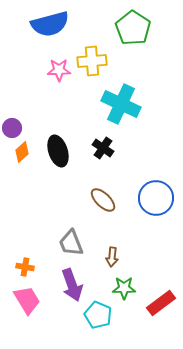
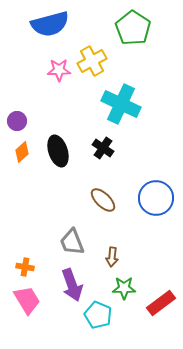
yellow cross: rotated 24 degrees counterclockwise
purple circle: moved 5 px right, 7 px up
gray trapezoid: moved 1 px right, 1 px up
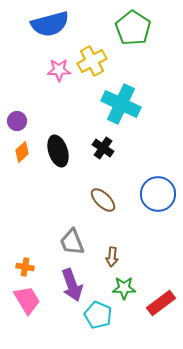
blue circle: moved 2 px right, 4 px up
